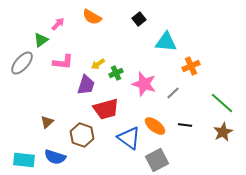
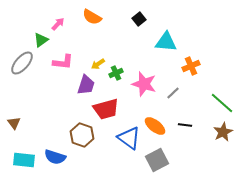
brown triangle: moved 33 px left, 1 px down; rotated 24 degrees counterclockwise
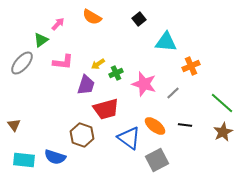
brown triangle: moved 2 px down
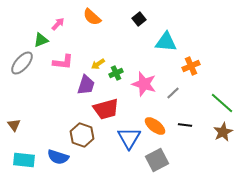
orange semicircle: rotated 12 degrees clockwise
green triangle: rotated 14 degrees clockwise
blue triangle: rotated 25 degrees clockwise
blue semicircle: moved 3 px right
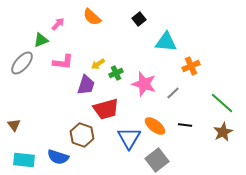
gray square: rotated 10 degrees counterclockwise
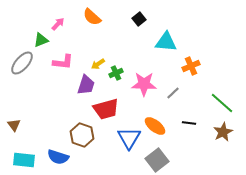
pink star: rotated 15 degrees counterclockwise
black line: moved 4 px right, 2 px up
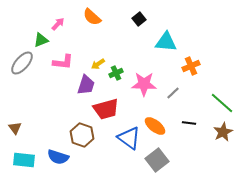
brown triangle: moved 1 px right, 3 px down
blue triangle: rotated 25 degrees counterclockwise
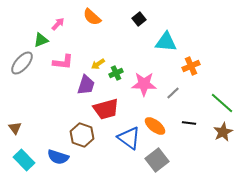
cyan rectangle: rotated 40 degrees clockwise
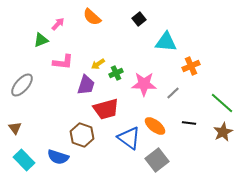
gray ellipse: moved 22 px down
